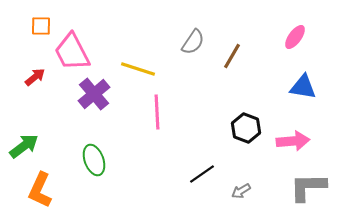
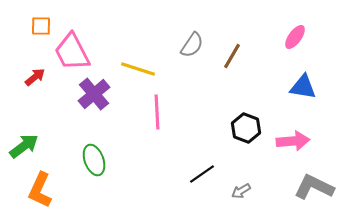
gray semicircle: moved 1 px left, 3 px down
gray L-shape: moved 6 px right; rotated 27 degrees clockwise
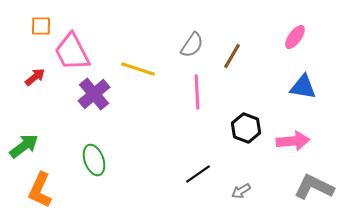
pink line: moved 40 px right, 20 px up
black line: moved 4 px left
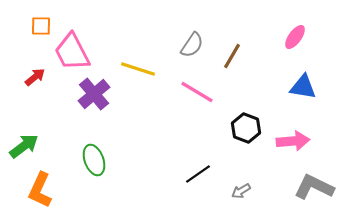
pink line: rotated 56 degrees counterclockwise
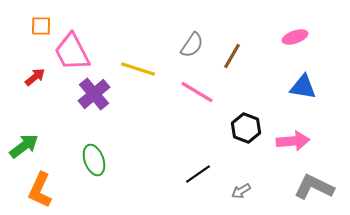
pink ellipse: rotated 35 degrees clockwise
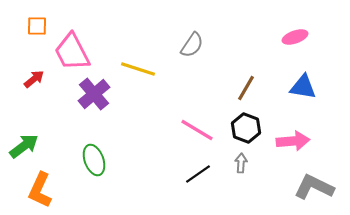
orange square: moved 4 px left
brown line: moved 14 px right, 32 px down
red arrow: moved 1 px left, 2 px down
pink line: moved 38 px down
gray arrow: moved 28 px up; rotated 126 degrees clockwise
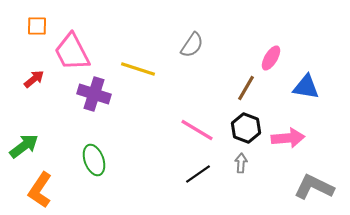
pink ellipse: moved 24 px left, 21 px down; rotated 40 degrees counterclockwise
blue triangle: moved 3 px right
purple cross: rotated 32 degrees counterclockwise
pink arrow: moved 5 px left, 3 px up
orange L-shape: rotated 9 degrees clockwise
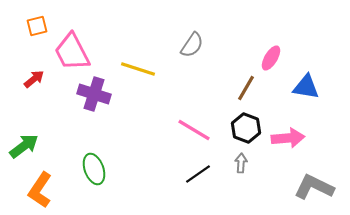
orange square: rotated 15 degrees counterclockwise
pink line: moved 3 px left
green ellipse: moved 9 px down
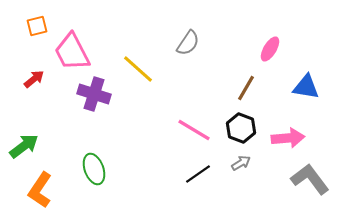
gray semicircle: moved 4 px left, 2 px up
pink ellipse: moved 1 px left, 9 px up
yellow line: rotated 24 degrees clockwise
black hexagon: moved 5 px left
gray arrow: rotated 54 degrees clockwise
gray L-shape: moved 4 px left, 8 px up; rotated 27 degrees clockwise
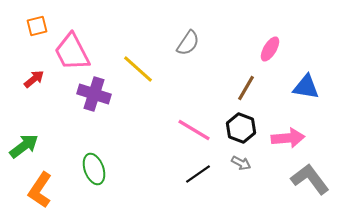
gray arrow: rotated 60 degrees clockwise
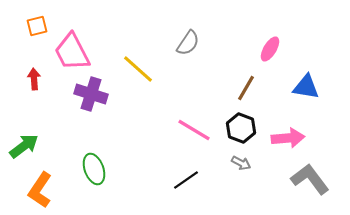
red arrow: rotated 55 degrees counterclockwise
purple cross: moved 3 px left
black line: moved 12 px left, 6 px down
